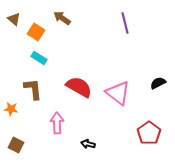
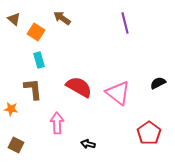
cyan rectangle: moved 2 px down; rotated 42 degrees clockwise
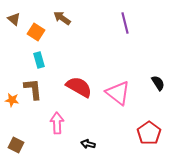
black semicircle: rotated 84 degrees clockwise
orange star: moved 1 px right, 9 px up
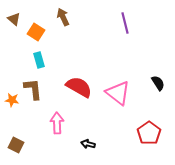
brown arrow: moved 1 px right, 1 px up; rotated 30 degrees clockwise
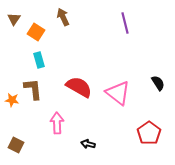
brown triangle: rotated 24 degrees clockwise
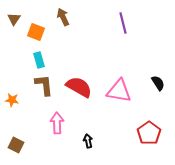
purple line: moved 2 px left
orange square: rotated 12 degrees counterclockwise
brown L-shape: moved 11 px right, 4 px up
pink triangle: moved 1 px right, 2 px up; rotated 28 degrees counterclockwise
black arrow: moved 3 px up; rotated 64 degrees clockwise
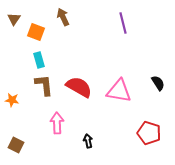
red pentagon: rotated 20 degrees counterclockwise
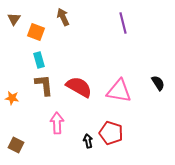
orange star: moved 2 px up
red pentagon: moved 38 px left
